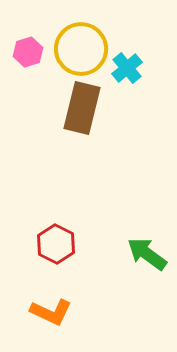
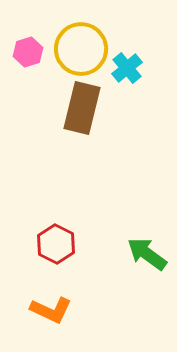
orange L-shape: moved 2 px up
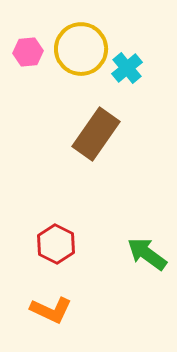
pink hexagon: rotated 12 degrees clockwise
brown rectangle: moved 14 px right, 26 px down; rotated 21 degrees clockwise
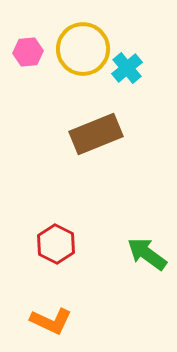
yellow circle: moved 2 px right
brown rectangle: rotated 33 degrees clockwise
orange L-shape: moved 11 px down
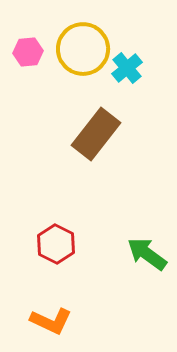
brown rectangle: rotated 30 degrees counterclockwise
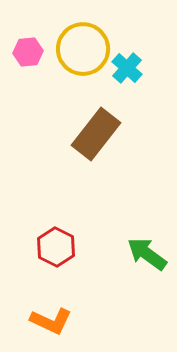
cyan cross: rotated 8 degrees counterclockwise
red hexagon: moved 3 px down
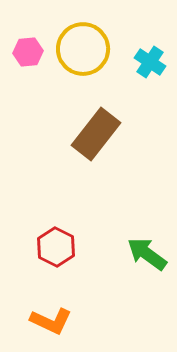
cyan cross: moved 23 px right, 6 px up; rotated 8 degrees counterclockwise
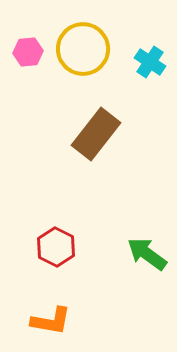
orange L-shape: rotated 15 degrees counterclockwise
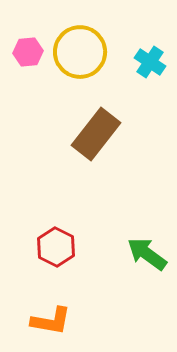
yellow circle: moved 3 px left, 3 px down
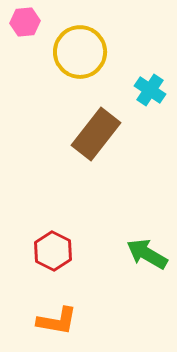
pink hexagon: moved 3 px left, 30 px up
cyan cross: moved 28 px down
red hexagon: moved 3 px left, 4 px down
green arrow: rotated 6 degrees counterclockwise
orange L-shape: moved 6 px right
